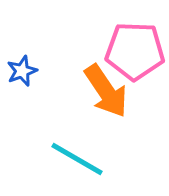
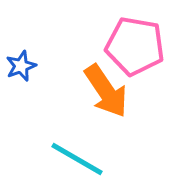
pink pentagon: moved 5 px up; rotated 8 degrees clockwise
blue star: moved 1 px left, 5 px up
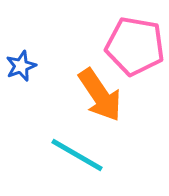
orange arrow: moved 6 px left, 4 px down
cyan line: moved 4 px up
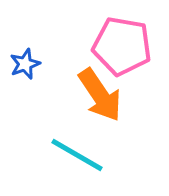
pink pentagon: moved 13 px left
blue star: moved 4 px right, 2 px up
